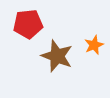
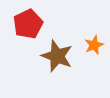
red pentagon: rotated 20 degrees counterclockwise
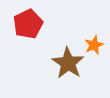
brown star: moved 11 px right, 7 px down; rotated 12 degrees clockwise
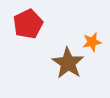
orange star: moved 2 px left, 3 px up; rotated 12 degrees clockwise
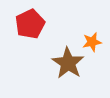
red pentagon: moved 2 px right
